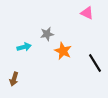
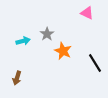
gray star: rotated 24 degrees counterclockwise
cyan arrow: moved 1 px left, 6 px up
brown arrow: moved 3 px right, 1 px up
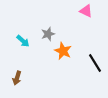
pink triangle: moved 1 px left, 2 px up
gray star: moved 1 px right; rotated 16 degrees clockwise
cyan arrow: rotated 56 degrees clockwise
